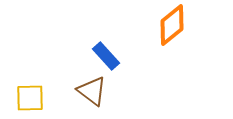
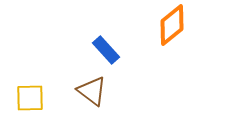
blue rectangle: moved 6 px up
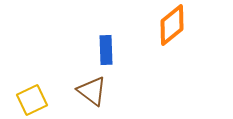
blue rectangle: rotated 40 degrees clockwise
yellow square: moved 2 px right, 2 px down; rotated 24 degrees counterclockwise
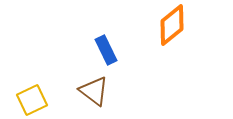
blue rectangle: rotated 24 degrees counterclockwise
brown triangle: moved 2 px right
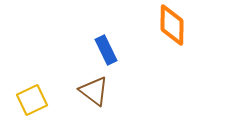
orange diamond: rotated 51 degrees counterclockwise
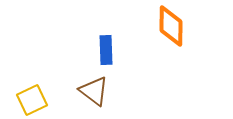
orange diamond: moved 1 px left, 1 px down
blue rectangle: rotated 24 degrees clockwise
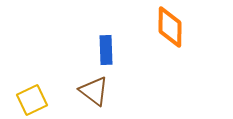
orange diamond: moved 1 px left, 1 px down
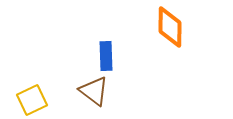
blue rectangle: moved 6 px down
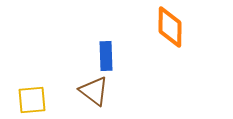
yellow square: rotated 20 degrees clockwise
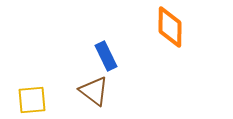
blue rectangle: rotated 24 degrees counterclockwise
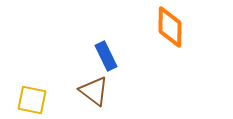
yellow square: rotated 16 degrees clockwise
